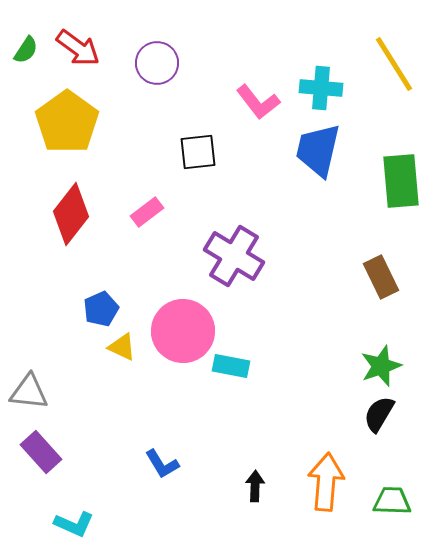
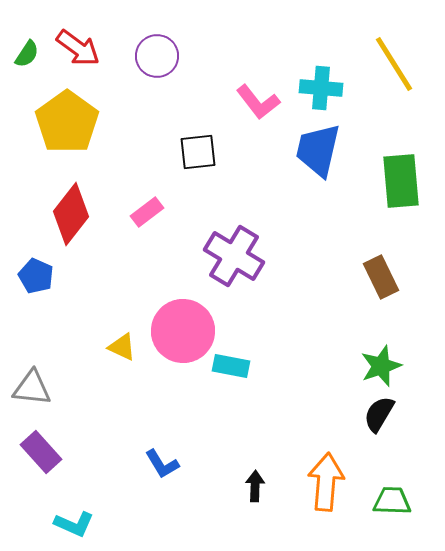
green semicircle: moved 1 px right, 4 px down
purple circle: moved 7 px up
blue pentagon: moved 65 px left, 33 px up; rotated 24 degrees counterclockwise
gray triangle: moved 3 px right, 4 px up
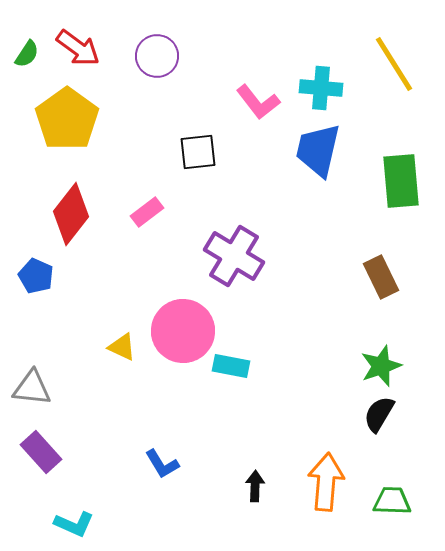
yellow pentagon: moved 3 px up
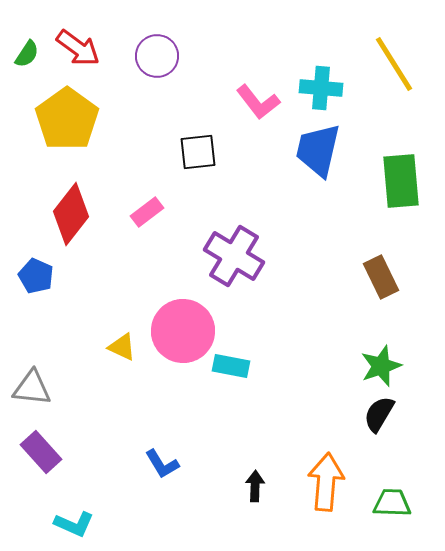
green trapezoid: moved 2 px down
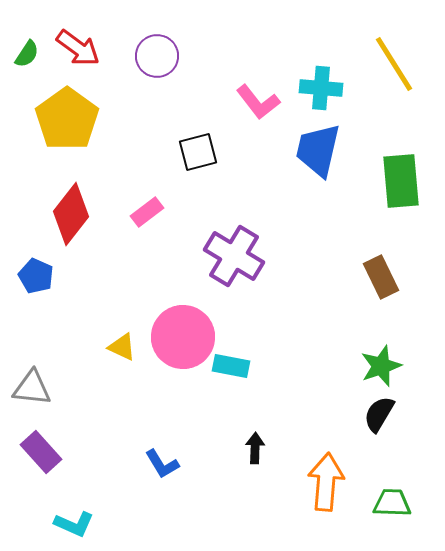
black square: rotated 9 degrees counterclockwise
pink circle: moved 6 px down
black arrow: moved 38 px up
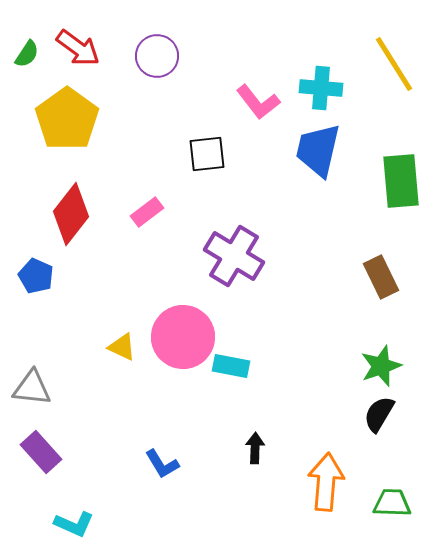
black square: moved 9 px right, 2 px down; rotated 9 degrees clockwise
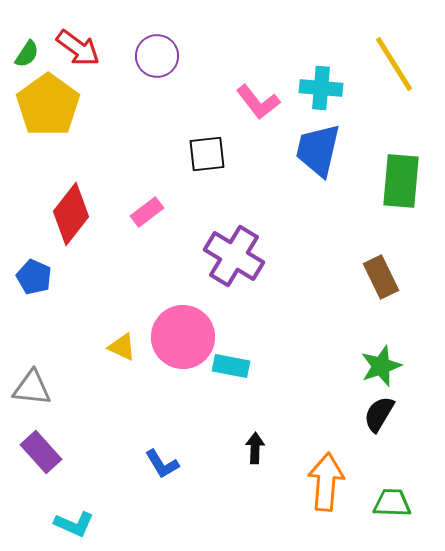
yellow pentagon: moved 19 px left, 14 px up
green rectangle: rotated 10 degrees clockwise
blue pentagon: moved 2 px left, 1 px down
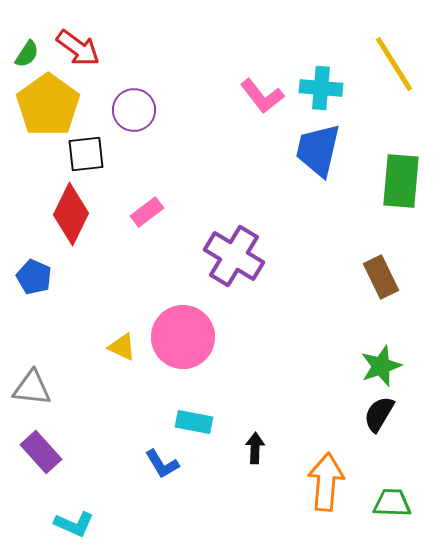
purple circle: moved 23 px left, 54 px down
pink L-shape: moved 4 px right, 6 px up
black square: moved 121 px left
red diamond: rotated 12 degrees counterclockwise
cyan rectangle: moved 37 px left, 56 px down
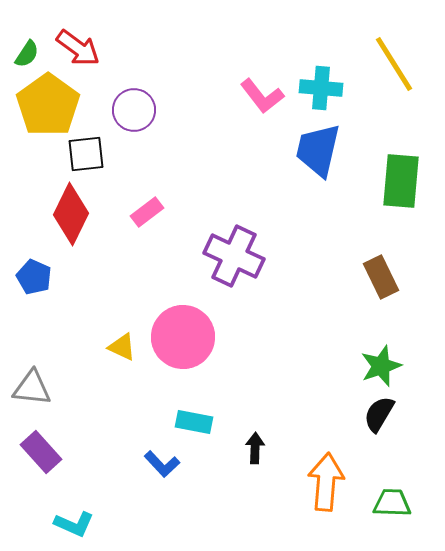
purple cross: rotated 6 degrees counterclockwise
blue L-shape: rotated 12 degrees counterclockwise
